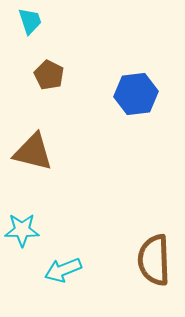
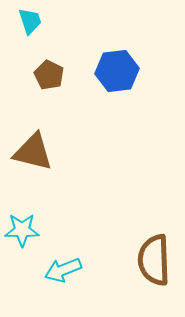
blue hexagon: moved 19 px left, 23 px up
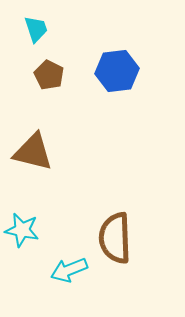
cyan trapezoid: moved 6 px right, 8 px down
cyan star: rotated 12 degrees clockwise
brown semicircle: moved 39 px left, 22 px up
cyan arrow: moved 6 px right
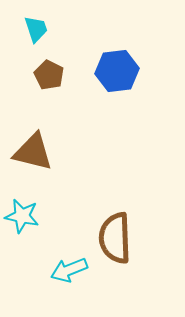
cyan star: moved 14 px up
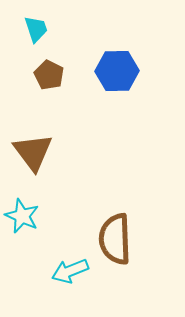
blue hexagon: rotated 6 degrees clockwise
brown triangle: rotated 39 degrees clockwise
cyan star: rotated 12 degrees clockwise
brown semicircle: moved 1 px down
cyan arrow: moved 1 px right, 1 px down
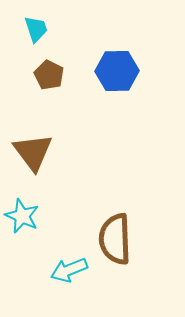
cyan arrow: moved 1 px left, 1 px up
